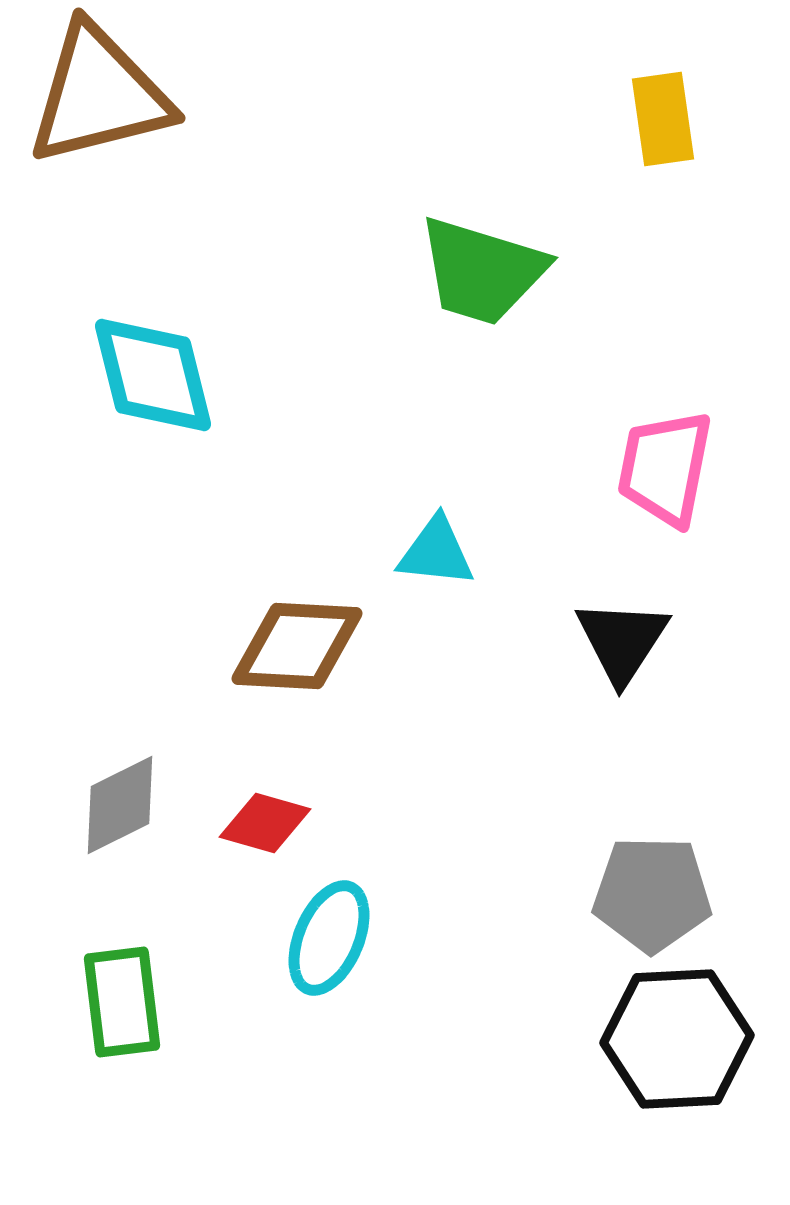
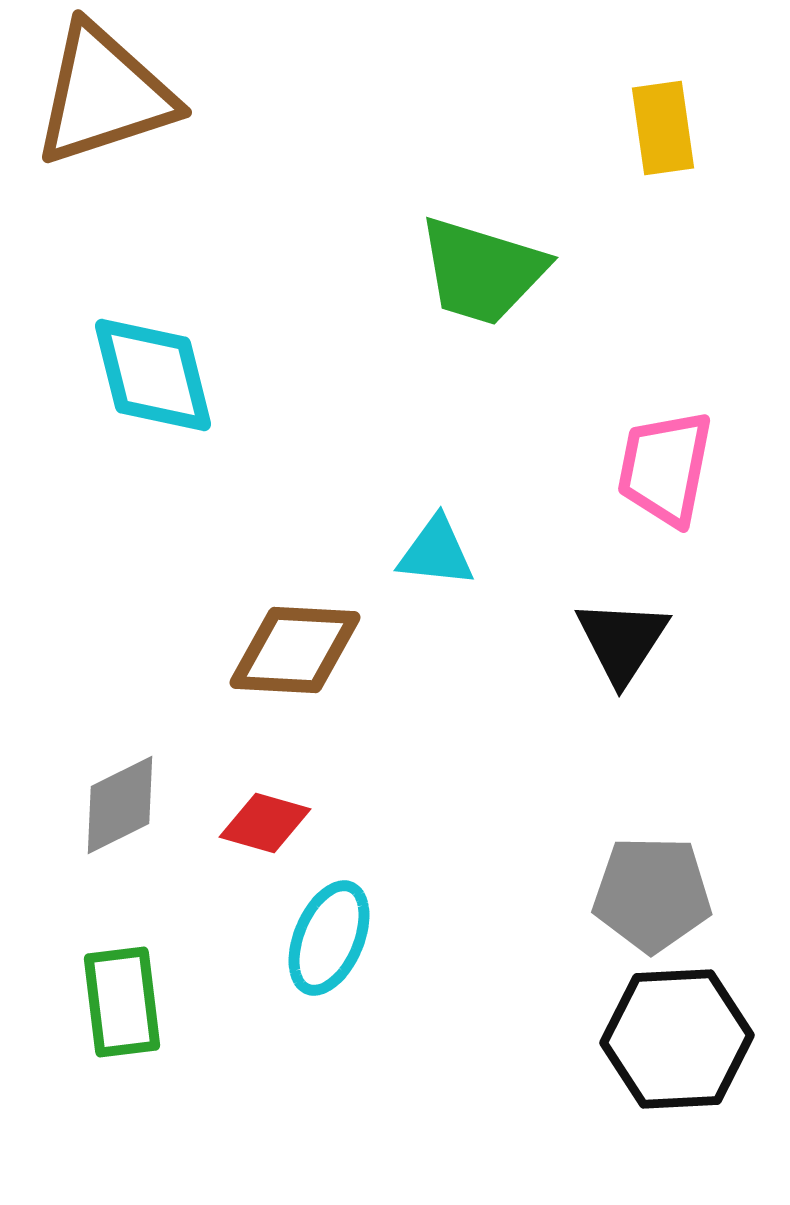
brown triangle: moved 5 px right; rotated 4 degrees counterclockwise
yellow rectangle: moved 9 px down
brown diamond: moved 2 px left, 4 px down
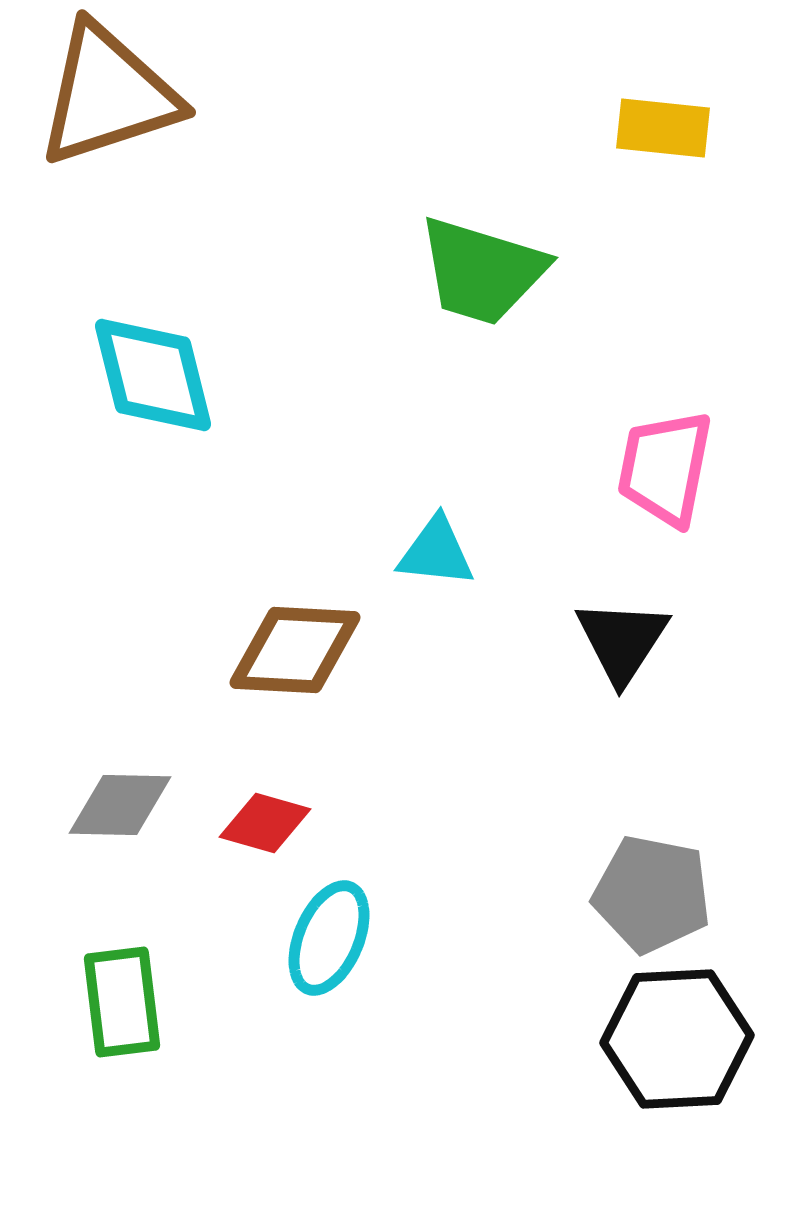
brown triangle: moved 4 px right
yellow rectangle: rotated 76 degrees counterclockwise
gray diamond: rotated 28 degrees clockwise
gray pentagon: rotated 10 degrees clockwise
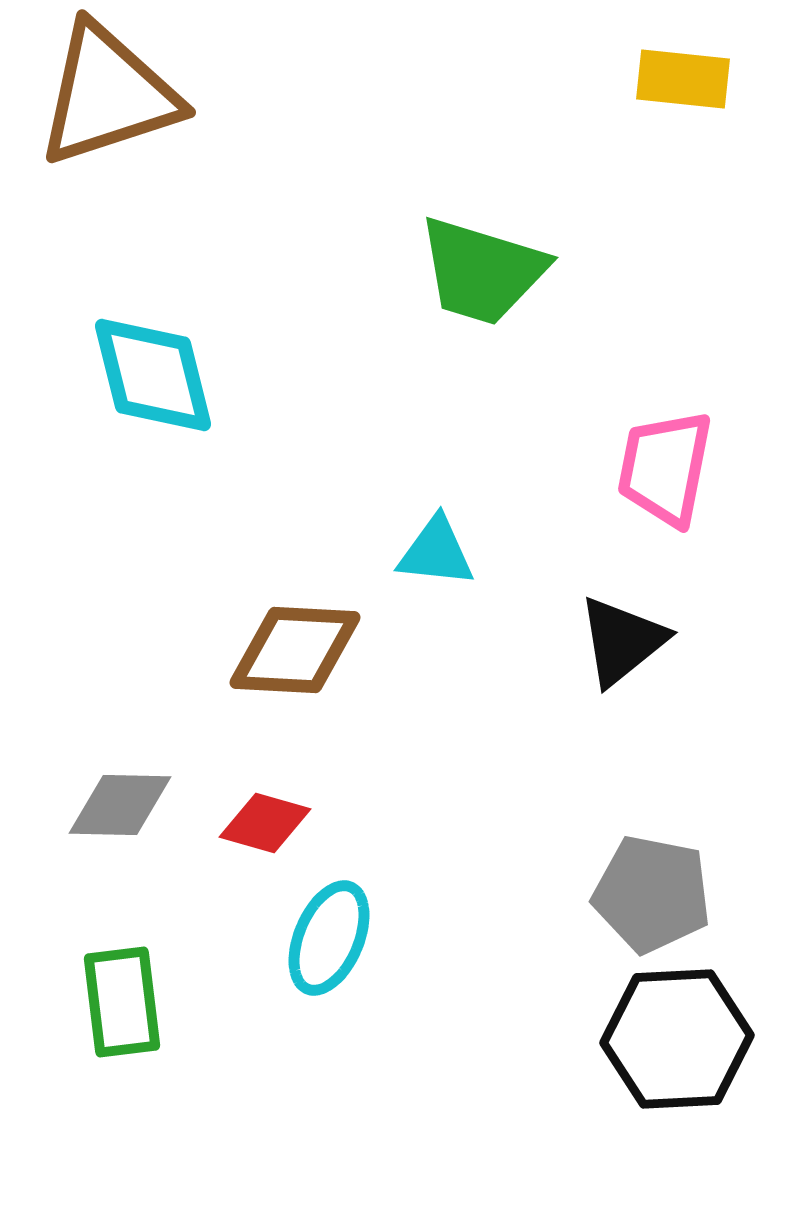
yellow rectangle: moved 20 px right, 49 px up
black triangle: rotated 18 degrees clockwise
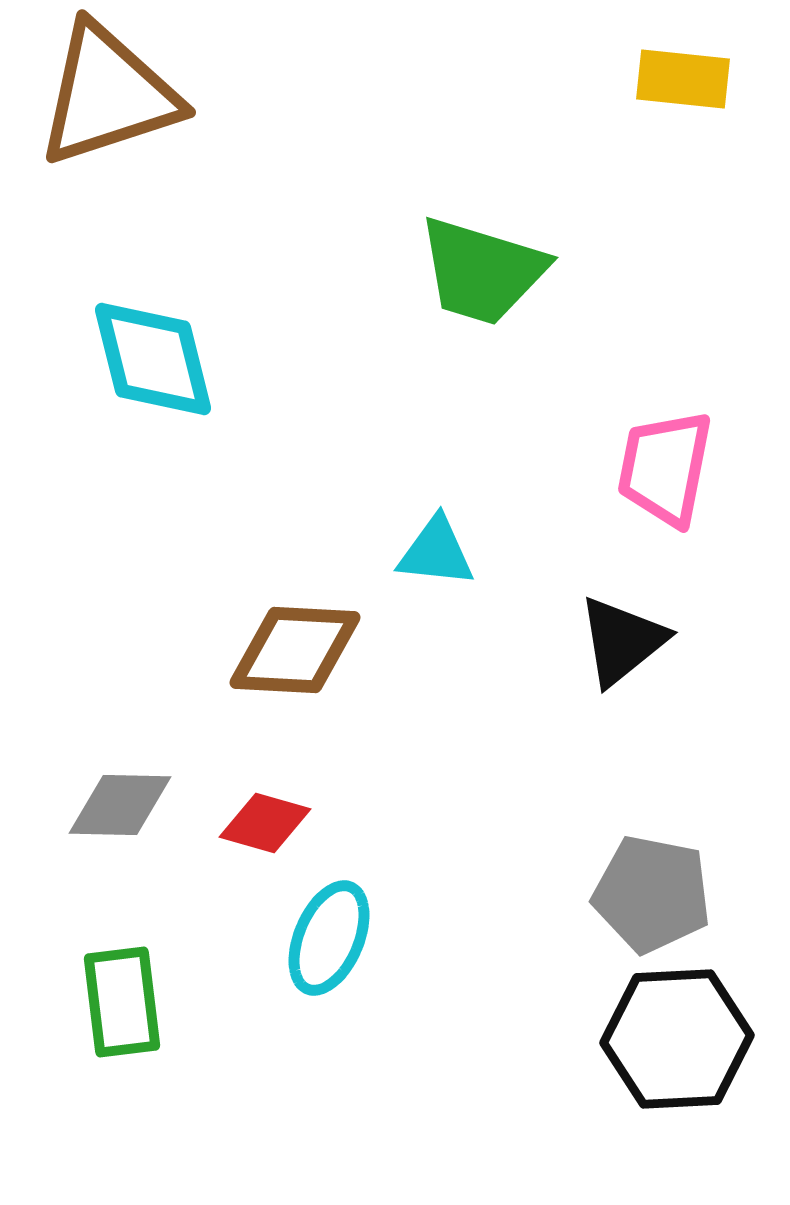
cyan diamond: moved 16 px up
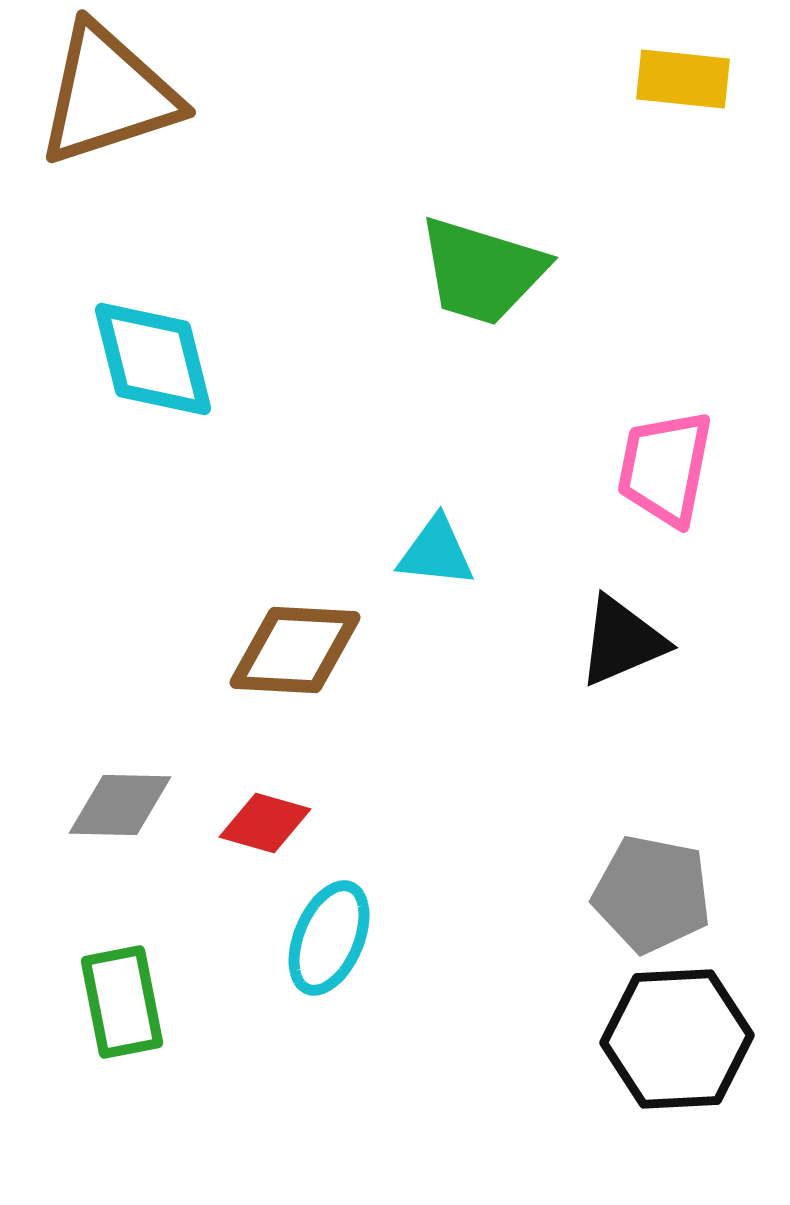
black triangle: rotated 16 degrees clockwise
green rectangle: rotated 4 degrees counterclockwise
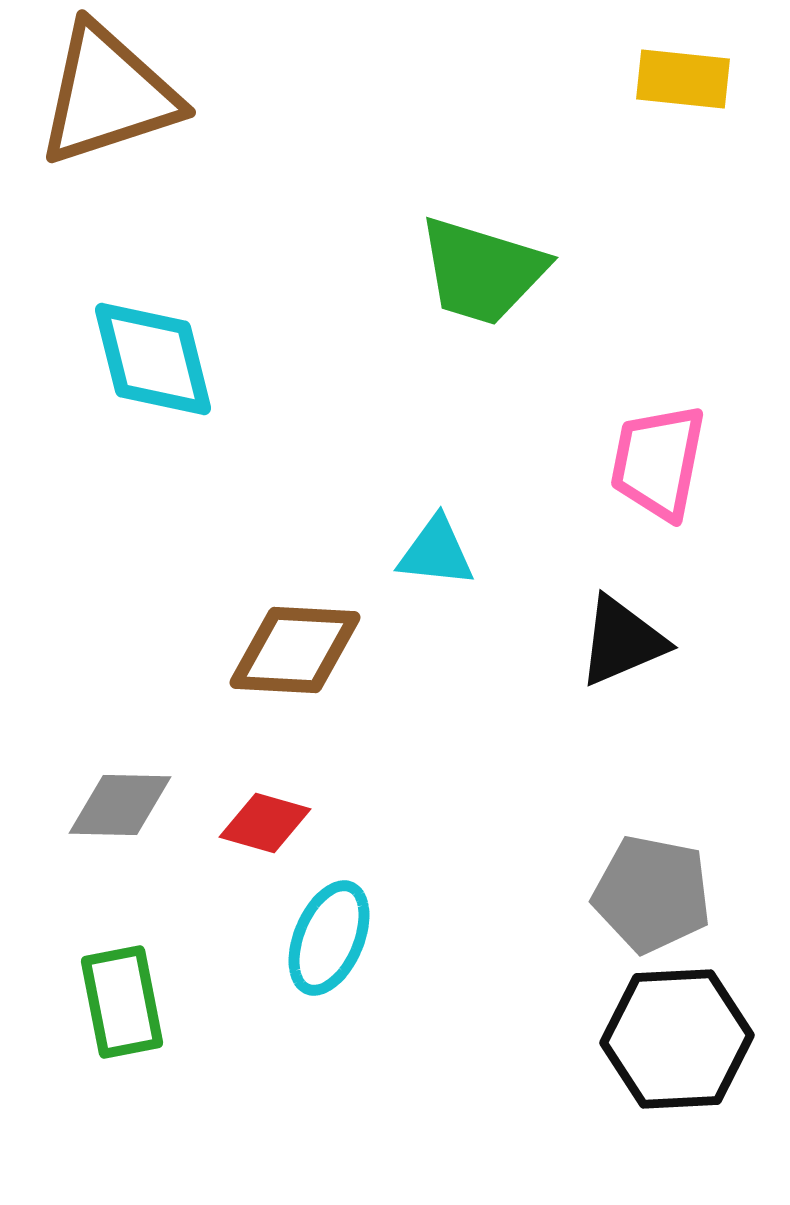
pink trapezoid: moved 7 px left, 6 px up
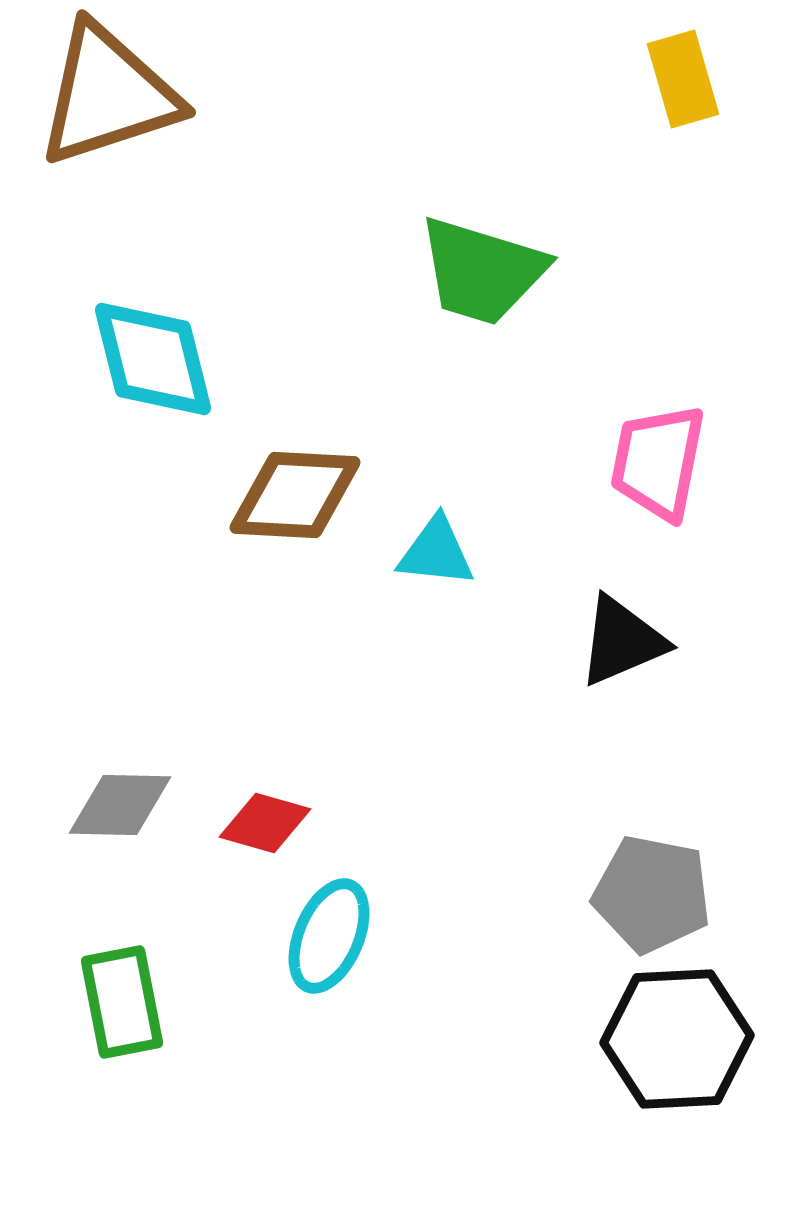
yellow rectangle: rotated 68 degrees clockwise
brown diamond: moved 155 px up
cyan ellipse: moved 2 px up
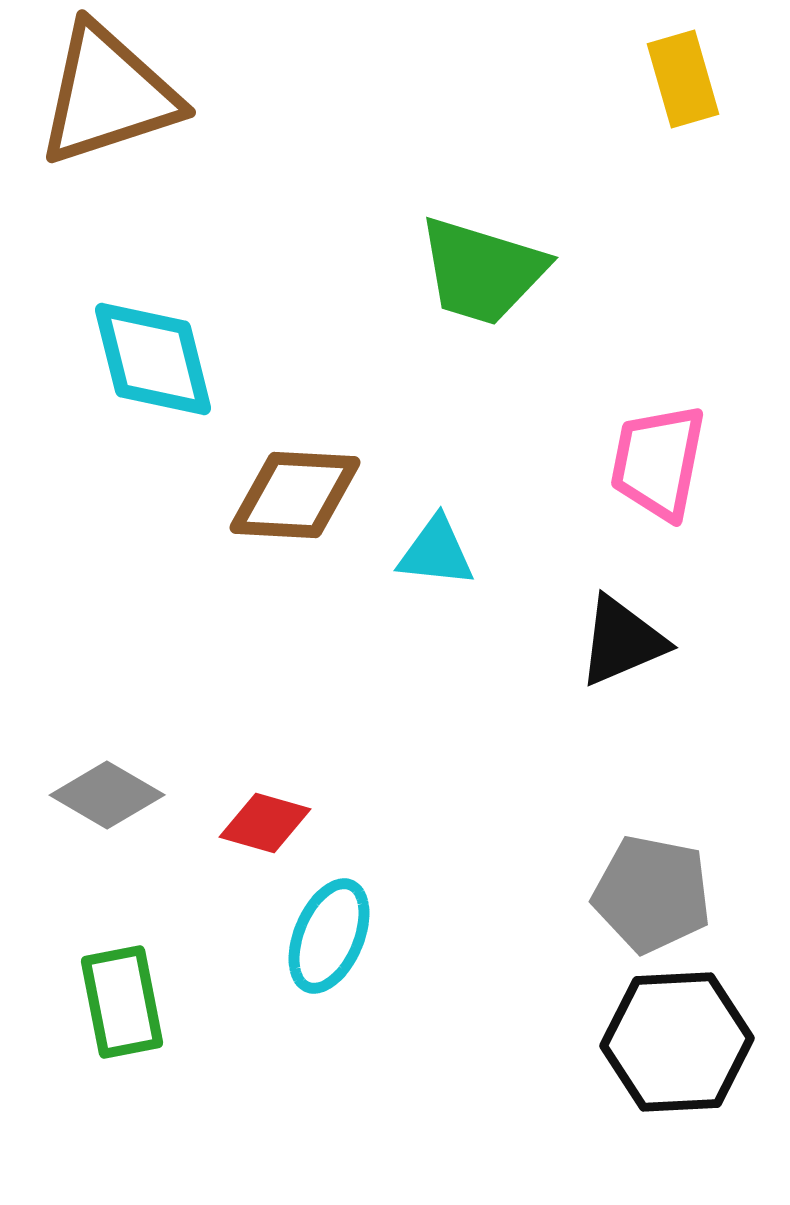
gray diamond: moved 13 px left, 10 px up; rotated 29 degrees clockwise
black hexagon: moved 3 px down
